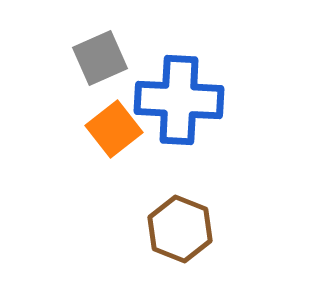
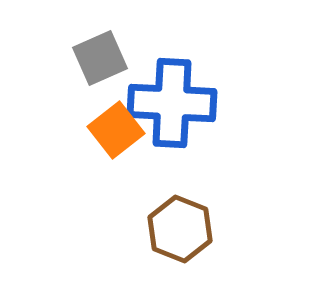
blue cross: moved 7 px left, 3 px down
orange square: moved 2 px right, 1 px down
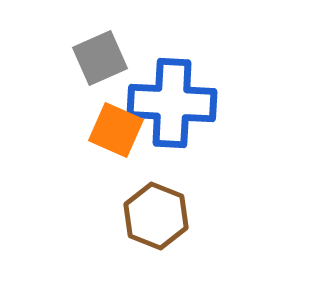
orange square: rotated 28 degrees counterclockwise
brown hexagon: moved 24 px left, 13 px up
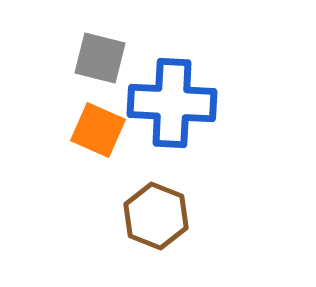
gray square: rotated 38 degrees clockwise
orange square: moved 18 px left
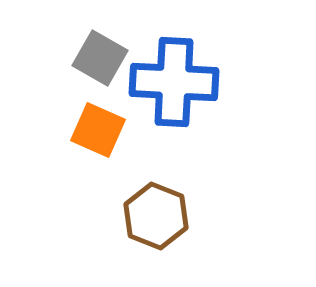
gray square: rotated 16 degrees clockwise
blue cross: moved 2 px right, 21 px up
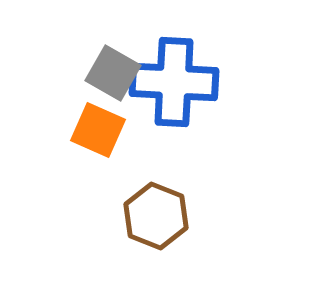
gray square: moved 13 px right, 15 px down
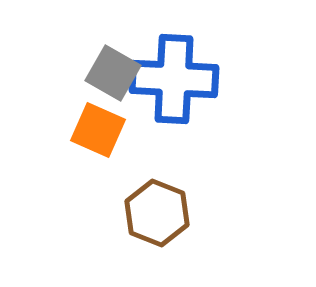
blue cross: moved 3 px up
brown hexagon: moved 1 px right, 3 px up
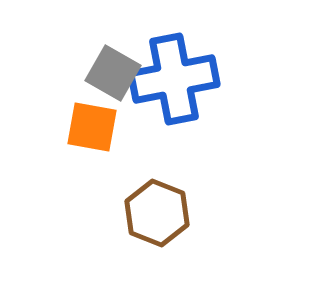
blue cross: rotated 14 degrees counterclockwise
orange square: moved 6 px left, 3 px up; rotated 14 degrees counterclockwise
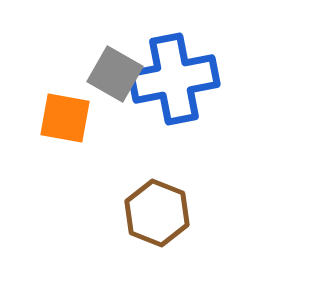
gray square: moved 2 px right, 1 px down
orange square: moved 27 px left, 9 px up
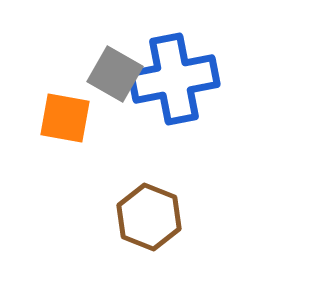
brown hexagon: moved 8 px left, 4 px down
